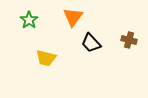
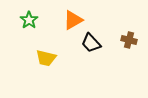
orange triangle: moved 3 px down; rotated 25 degrees clockwise
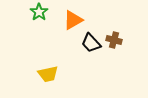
green star: moved 10 px right, 8 px up
brown cross: moved 15 px left
yellow trapezoid: moved 2 px right, 16 px down; rotated 25 degrees counterclockwise
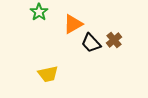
orange triangle: moved 4 px down
brown cross: rotated 35 degrees clockwise
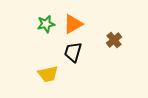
green star: moved 7 px right, 12 px down; rotated 24 degrees clockwise
black trapezoid: moved 18 px left, 9 px down; rotated 60 degrees clockwise
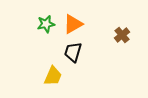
brown cross: moved 8 px right, 5 px up
yellow trapezoid: moved 5 px right, 2 px down; rotated 55 degrees counterclockwise
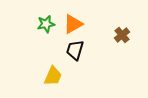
black trapezoid: moved 2 px right, 2 px up
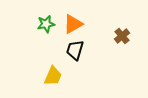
brown cross: moved 1 px down
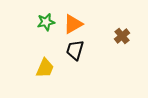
green star: moved 2 px up
yellow trapezoid: moved 8 px left, 8 px up
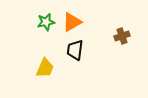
orange triangle: moved 1 px left, 2 px up
brown cross: rotated 21 degrees clockwise
black trapezoid: rotated 10 degrees counterclockwise
